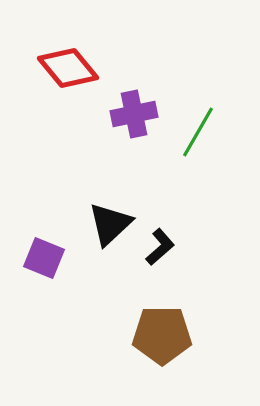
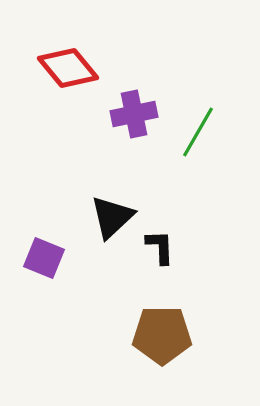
black triangle: moved 2 px right, 7 px up
black L-shape: rotated 51 degrees counterclockwise
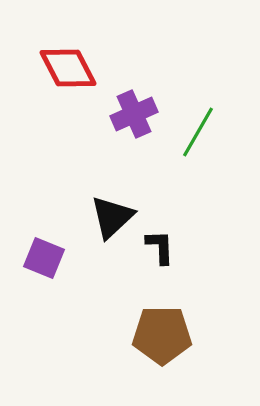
red diamond: rotated 12 degrees clockwise
purple cross: rotated 12 degrees counterclockwise
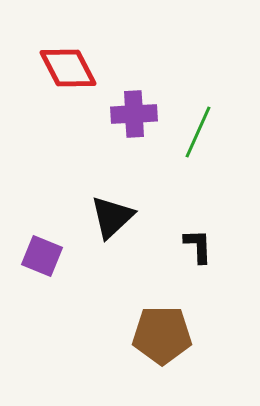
purple cross: rotated 21 degrees clockwise
green line: rotated 6 degrees counterclockwise
black L-shape: moved 38 px right, 1 px up
purple square: moved 2 px left, 2 px up
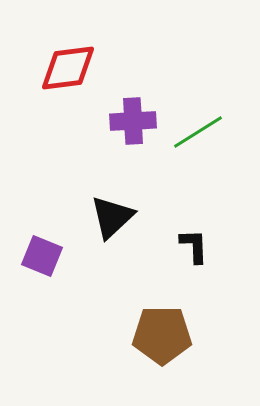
red diamond: rotated 70 degrees counterclockwise
purple cross: moved 1 px left, 7 px down
green line: rotated 34 degrees clockwise
black L-shape: moved 4 px left
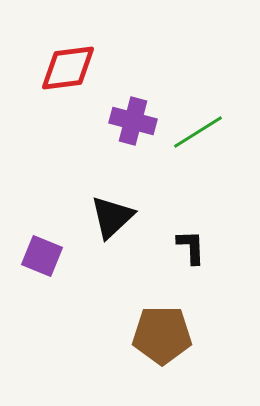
purple cross: rotated 18 degrees clockwise
black L-shape: moved 3 px left, 1 px down
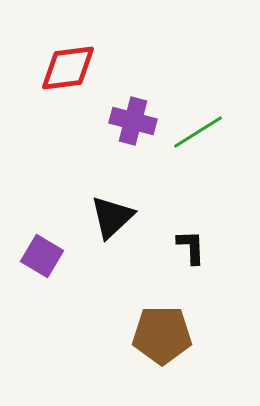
purple square: rotated 9 degrees clockwise
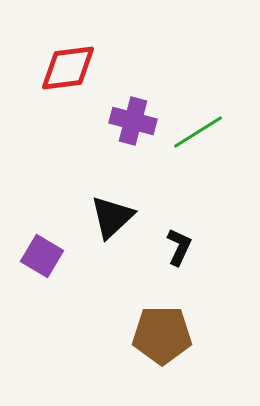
black L-shape: moved 12 px left; rotated 27 degrees clockwise
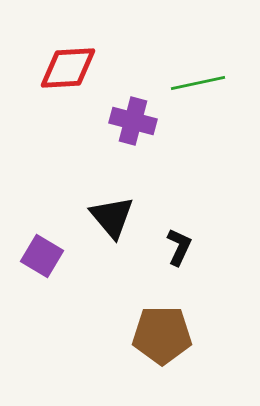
red diamond: rotated 4 degrees clockwise
green line: moved 49 px up; rotated 20 degrees clockwise
black triangle: rotated 27 degrees counterclockwise
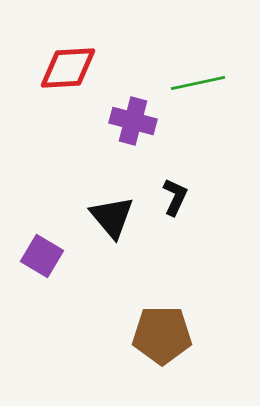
black L-shape: moved 4 px left, 50 px up
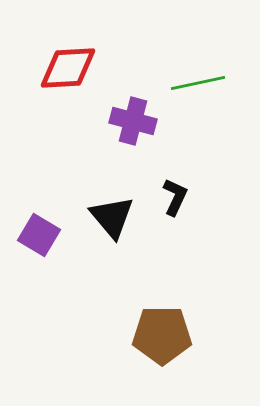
purple square: moved 3 px left, 21 px up
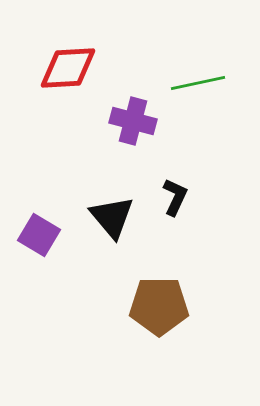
brown pentagon: moved 3 px left, 29 px up
